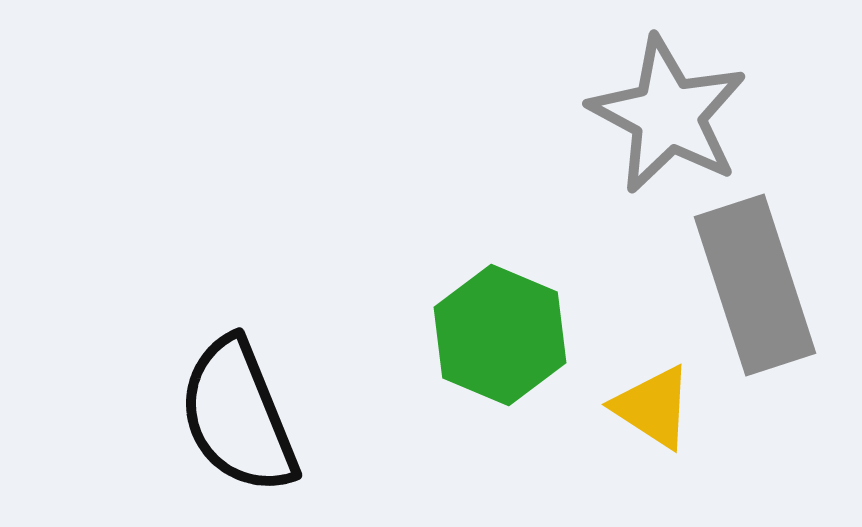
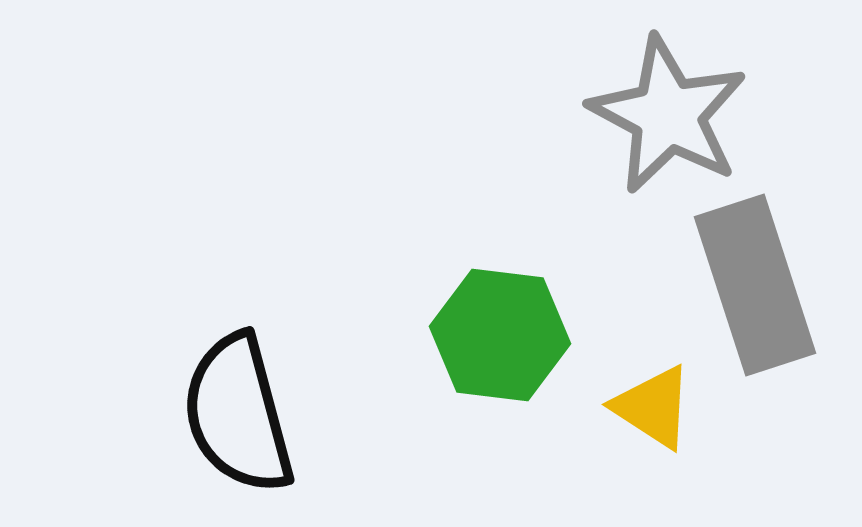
green hexagon: rotated 16 degrees counterclockwise
black semicircle: moved 2 px up; rotated 7 degrees clockwise
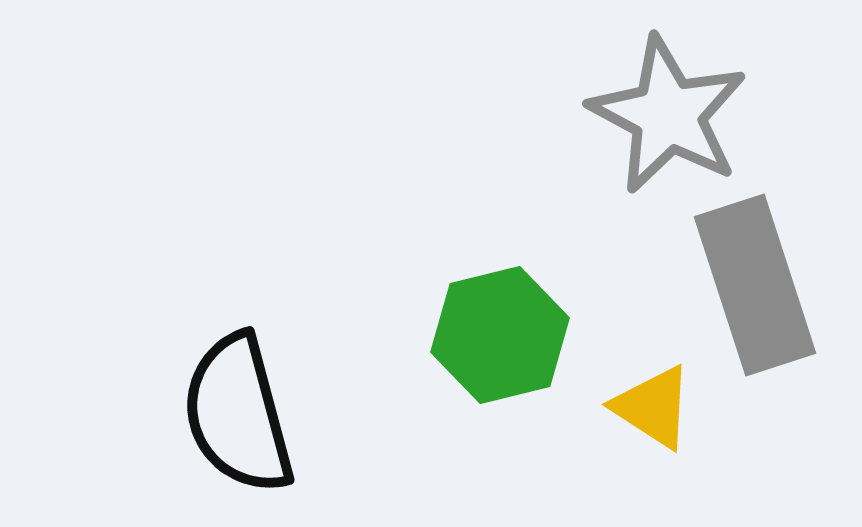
green hexagon: rotated 21 degrees counterclockwise
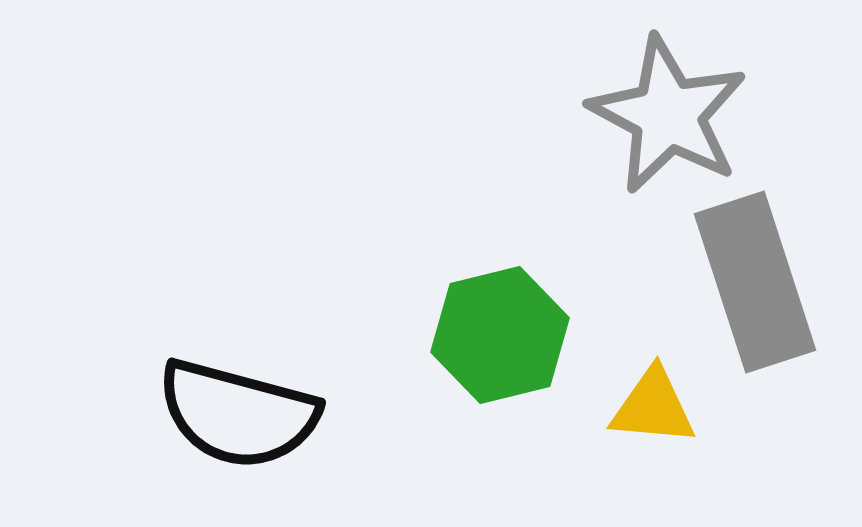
gray rectangle: moved 3 px up
yellow triangle: rotated 28 degrees counterclockwise
black semicircle: rotated 60 degrees counterclockwise
